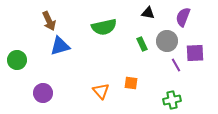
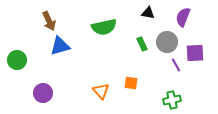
gray circle: moved 1 px down
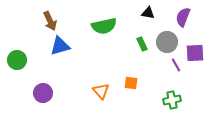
brown arrow: moved 1 px right
green semicircle: moved 1 px up
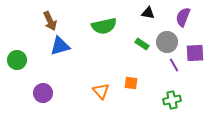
green rectangle: rotated 32 degrees counterclockwise
purple line: moved 2 px left
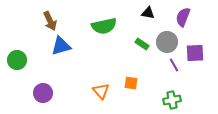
blue triangle: moved 1 px right
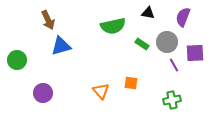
brown arrow: moved 2 px left, 1 px up
green semicircle: moved 9 px right
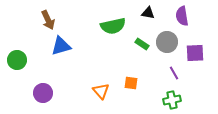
purple semicircle: moved 1 px left, 1 px up; rotated 30 degrees counterclockwise
purple line: moved 8 px down
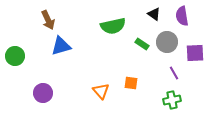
black triangle: moved 6 px right, 1 px down; rotated 24 degrees clockwise
green circle: moved 2 px left, 4 px up
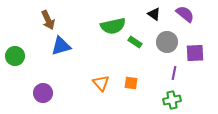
purple semicircle: moved 3 px right, 2 px up; rotated 138 degrees clockwise
green rectangle: moved 7 px left, 2 px up
purple line: rotated 40 degrees clockwise
orange triangle: moved 8 px up
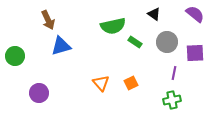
purple semicircle: moved 10 px right
orange square: rotated 32 degrees counterclockwise
purple circle: moved 4 px left
